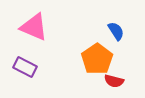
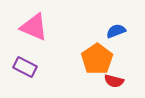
blue semicircle: rotated 78 degrees counterclockwise
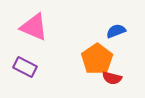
red semicircle: moved 2 px left, 3 px up
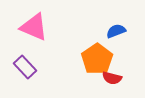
purple rectangle: rotated 20 degrees clockwise
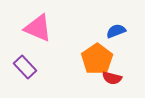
pink triangle: moved 4 px right, 1 px down
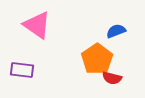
pink triangle: moved 1 px left, 3 px up; rotated 12 degrees clockwise
purple rectangle: moved 3 px left, 3 px down; rotated 40 degrees counterclockwise
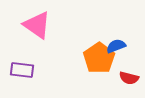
blue semicircle: moved 15 px down
orange pentagon: moved 2 px right, 1 px up
red semicircle: moved 17 px right
